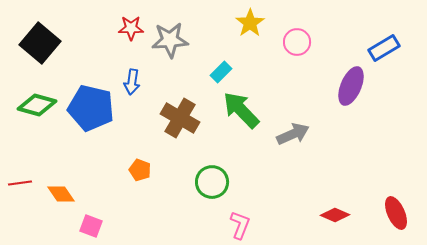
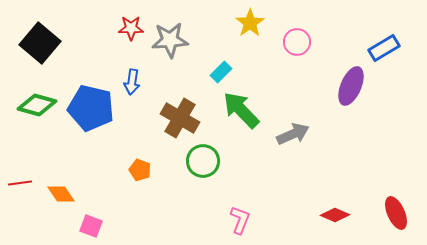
green circle: moved 9 px left, 21 px up
pink L-shape: moved 5 px up
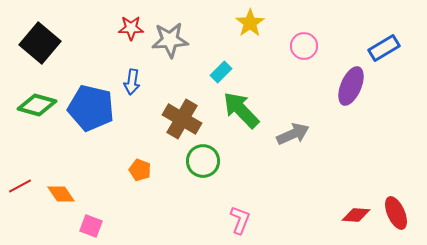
pink circle: moved 7 px right, 4 px down
brown cross: moved 2 px right, 1 px down
red line: moved 3 px down; rotated 20 degrees counterclockwise
red diamond: moved 21 px right; rotated 20 degrees counterclockwise
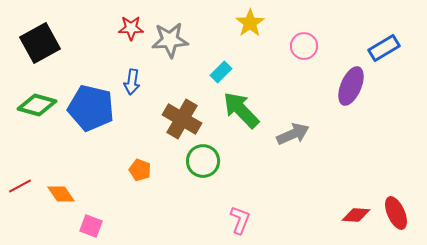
black square: rotated 21 degrees clockwise
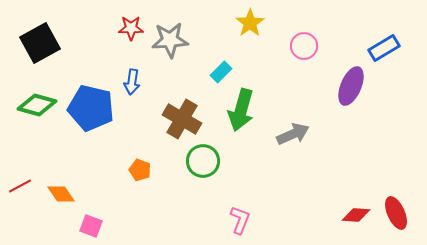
green arrow: rotated 120 degrees counterclockwise
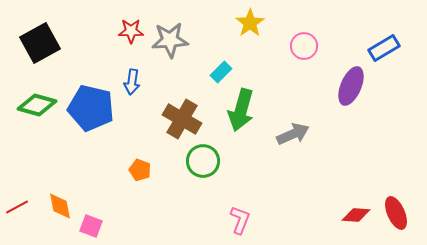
red star: moved 3 px down
red line: moved 3 px left, 21 px down
orange diamond: moved 1 px left, 12 px down; rotated 24 degrees clockwise
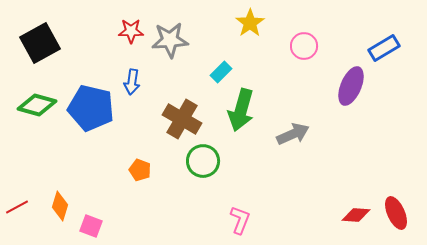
orange diamond: rotated 28 degrees clockwise
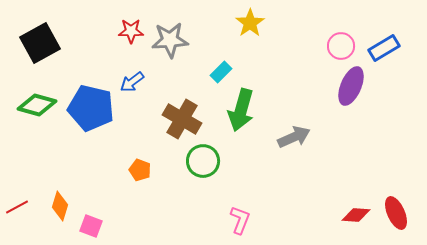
pink circle: moved 37 px right
blue arrow: rotated 45 degrees clockwise
gray arrow: moved 1 px right, 3 px down
